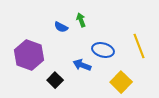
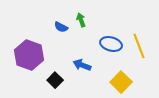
blue ellipse: moved 8 px right, 6 px up
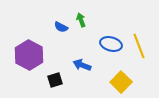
purple hexagon: rotated 8 degrees clockwise
black square: rotated 28 degrees clockwise
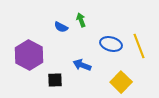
black square: rotated 14 degrees clockwise
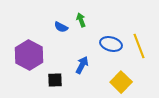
blue arrow: rotated 96 degrees clockwise
